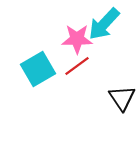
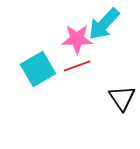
red line: rotated 16 degrees clockwise
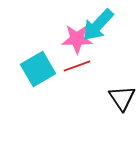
cyan arrow: moved 6 px left, 1 px down
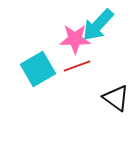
pink star: moved 2 px left
black triangle: moved 6 px left; rotated 20 degrees counterclockwise
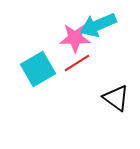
cyan arrow: rotated 24 degrees clockwise
pink star: moved 1 px up
red line: moved 3 px up; rotated 12 degrees counterclockwise
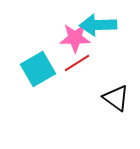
cyan arrow: rotated 21 degrees clockwise
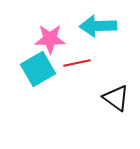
cyan arrow: moved 1 px down
pink star: moved 25 px left, 1 px down
red line: rotated 20 degrees clockwise
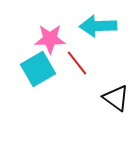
red line: rotated 64 degrees clockwise
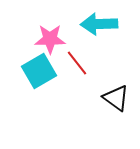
cyan arrow: moved 1 px right, 2 px up
cyan square: moved 1 px right, 2 px down
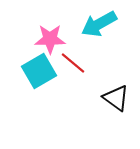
cyan arrow: rotated 27 degrees counterclockwise
red line: moved 4 px left; rotated 12 degrees counterclockwise
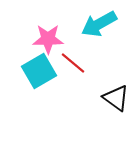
pink star: moved 2 px left
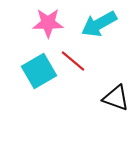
pink star: moved 16 px up
red line: moved 2 px up
black triangle: rotated 16 degrees counterclockwise
